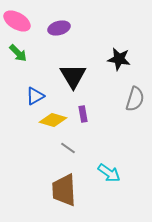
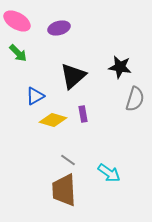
black star: moved 1 px right, 8 px down
black triangle: rotated 20 degrees clockwise
gray line: moved 12 px down
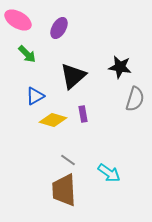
pink ellipse: moved 1 px right, 1 px up
purple ellipse: rotated 45 degrees counterclockwise
green arrow: moved 9 px right, 1 px down
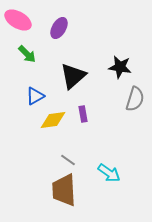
yellow diamond: rotated 24 degrees counterclockwise
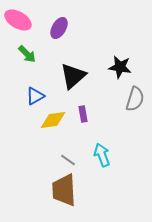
cyan arrow: moved 7 px left, 18 px up; rotated 145 degrees counterclockwise
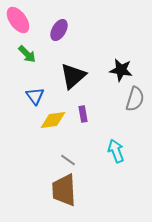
pink ellipse: rotated 24 degrees clockwise
purple ellipse: moved 2 px down
black star: moved 1 px right, 3 px down
blue triangle: rotated 36 degrees counterclockwise
cyan arrow: moved 14 px right, 4 px up
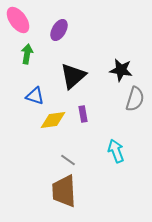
green arrow: rotated 126 degrees counterclockwise
blue triangle: rotated 36 degrees counterclockwise
brown trapezoid: moved 1 px down
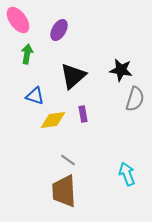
cyan arrow: moved 11 px right, 23 px down
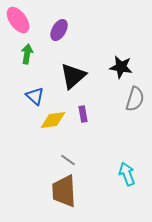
black star: moved 3 px up
blue triangle: rotated 24 degrees clockwise
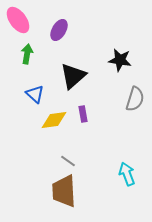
black star: moved 1 px left, 7 px up
blue triangle: moved 2 px up
yellow diamond: moved 1 px right
gray line: moved 1 px down
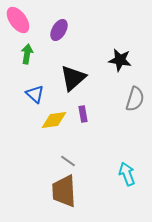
black triangle: moved 2 px down
